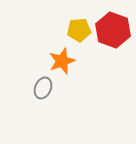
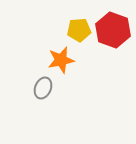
orange star: moved 1 px left, 1 px up; rotated 8 degrees clockwise
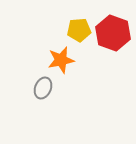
red hexagon: moved 3 px down
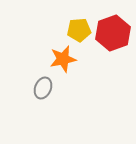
red hexagon: rotated 20 degrees clockwise
orange star: moved 2 px right, 1 px up
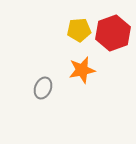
orange star: moved 19 px right, 11 px down
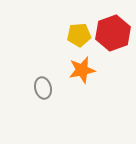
yellow pentagon: moved 5 px down
gray ellipse: rotated 35 degrees counterclockwise
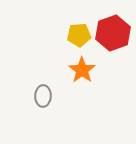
orange star: rotated 24 degrees counterclockwise
gray ellipse: moved 8 px down; rotated 15 degrees clockwise
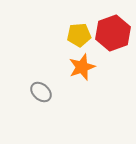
orange star: moved 3 px up; rotated 16 degrees clockwise
gray ellipse: moved 2 px left, 4 px up; rotated 50 degrees counterclockwise
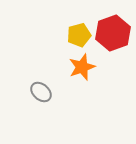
yellow pentagon: rotated 10 degrees counterclockwise
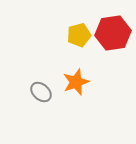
red hexagon: rotated 12 degrees clockwise
orange star: moved 6 px left, 15 px down
